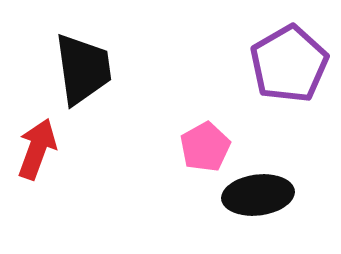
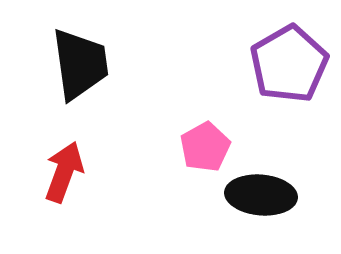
black trapezoid: moved 3 px left, 5 px up
red arrow: moved 27 px right, 23 px down
black ellipse: moved 3 px right; rotated 12 degrees clockwise
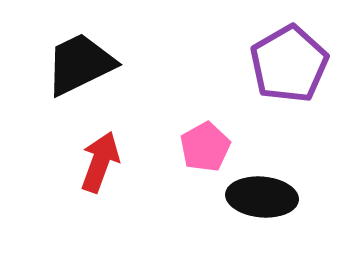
black trapezoid: rotated 108 degrees counterclockwise
red arrow: moved 36 px right, 10 px up
black ellipse: moved 1 px right, 2 px down
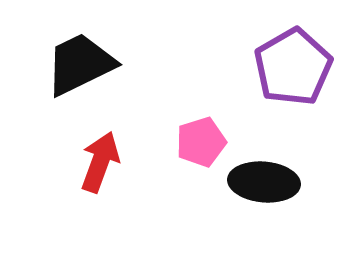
purple pentagon: moved 4 px right, 3 px down
pink pentagon: moved 4 px left, 5 px up; rotated 12 degrees clockwise
black ellipse: moved 2 px right, 15 px up
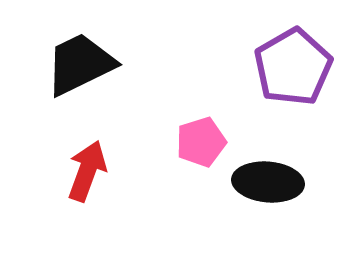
red arrow: moved 13 px left, 9 px down
black ellipse: moved 4 px right
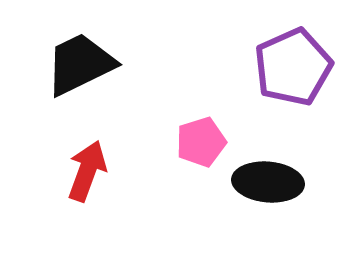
purple pentagon: rotated 6 degrees clockwise
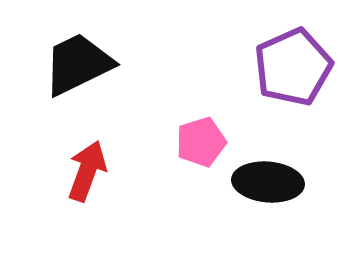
black trapezoid: moved 2 px left
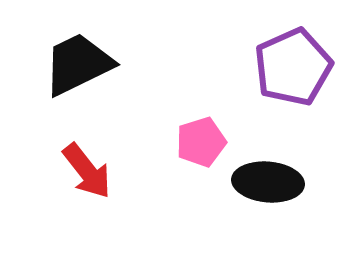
red arrow: rotated 122 degrees clockwise
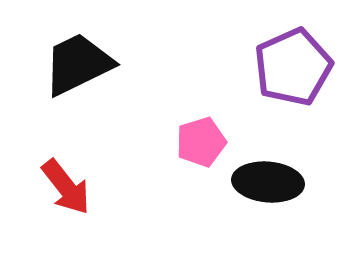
red arrow: moved 21 px left, 16 px down
